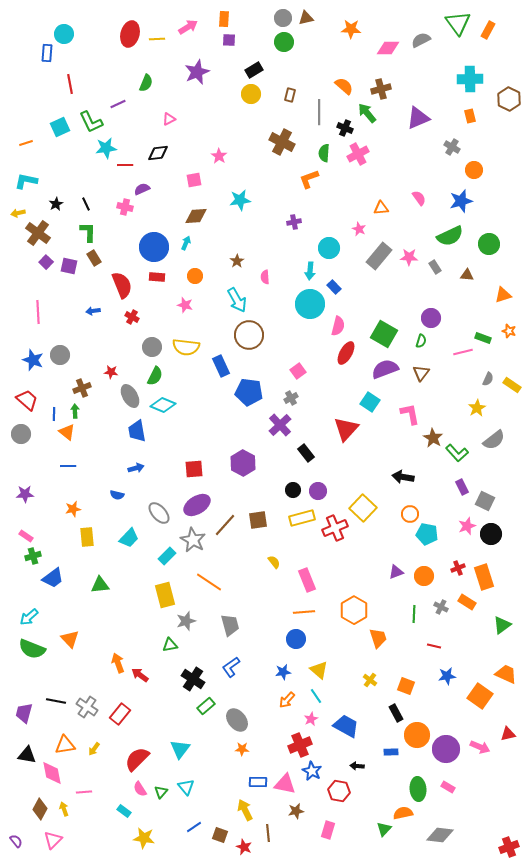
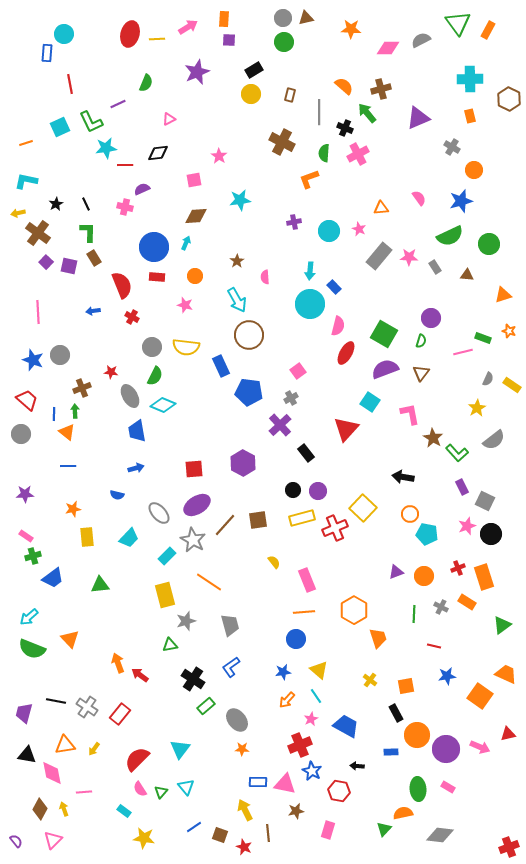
cyan circle at (329, 248): moved 17 px up
orange square at (406, 686): rotated 30 degrees counterclockwise
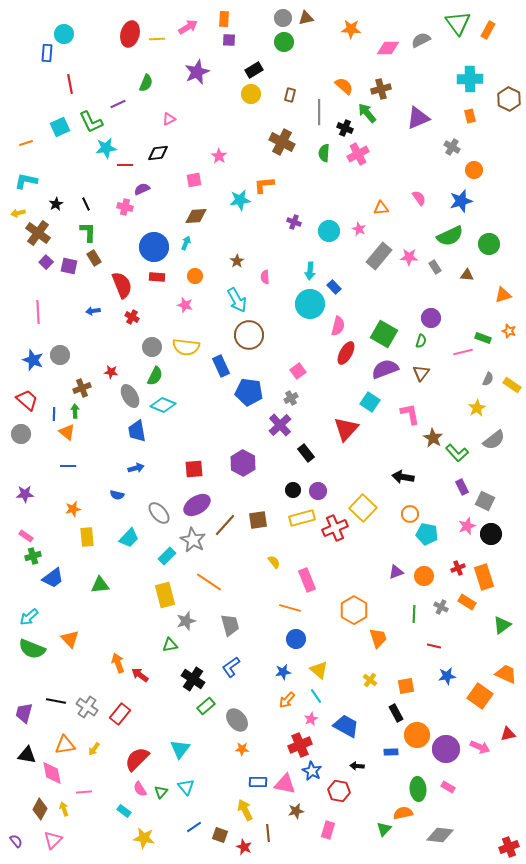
orange L-shape at (309, 179): moved 45 px left, 6 px down; rotated 15 degrees clockwise
purple cross at (294, 222): rotated 32 degrees clockwise
orange line at (304, 612): moved 14 px left, 4 px up; rotated 20 degrees clockwise
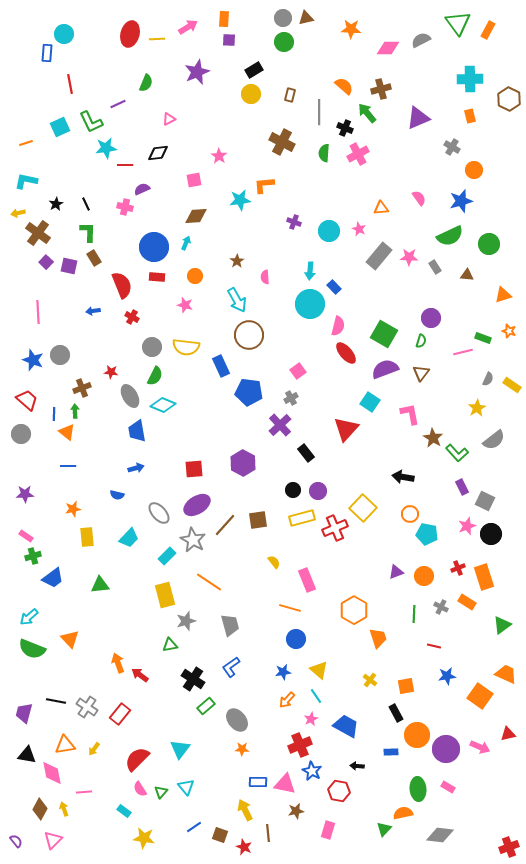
red ellipse at (346, 353): rotated 70 degrees counterclockwise
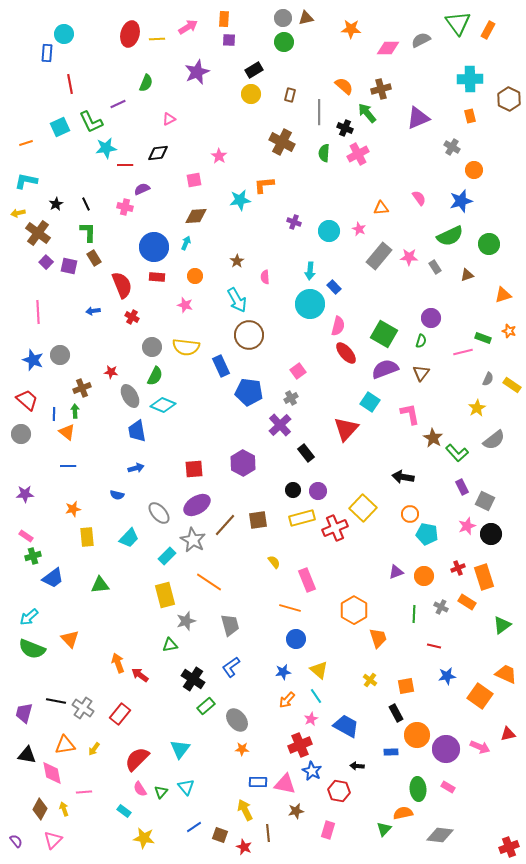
brown triangle at (467, 275): rotated 24 degrees counterclockwise
gray cross at (87, 707): moved 4 px left, 1 px down
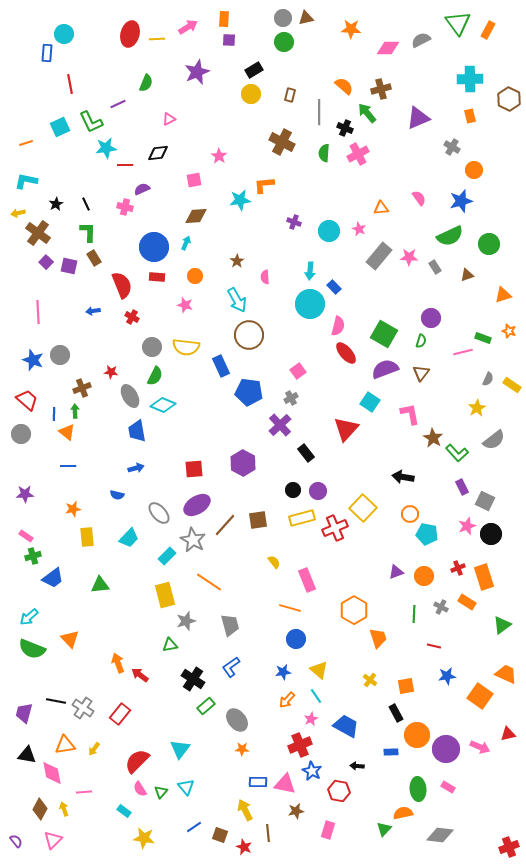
red semicircle at (137, 759): moved 2 px down
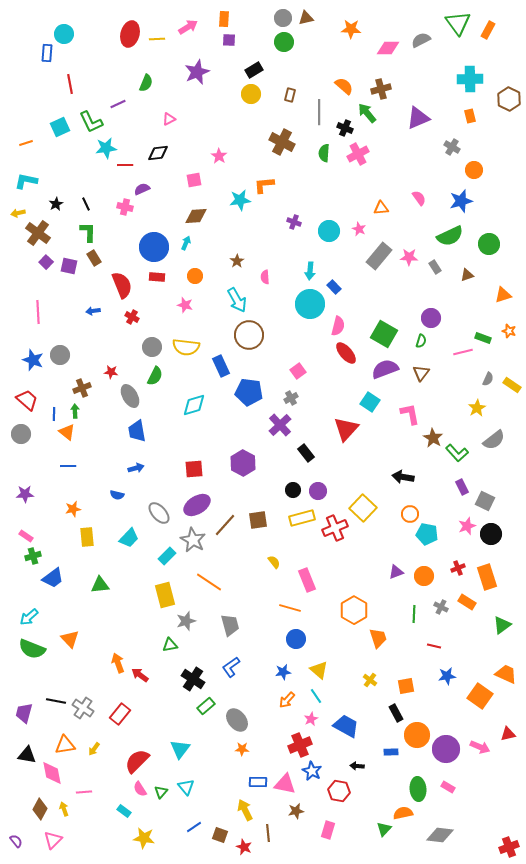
cyan diamond at (163, 405): moved 31 px right; rotated 40 degrees counterclockwise
orange rectangle at (484, 577): moved 3 px right
